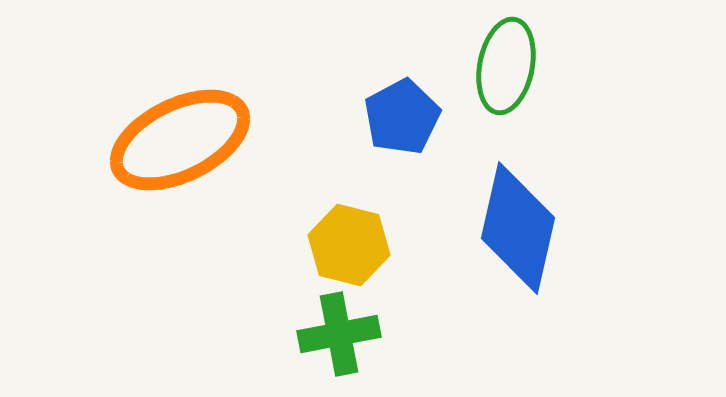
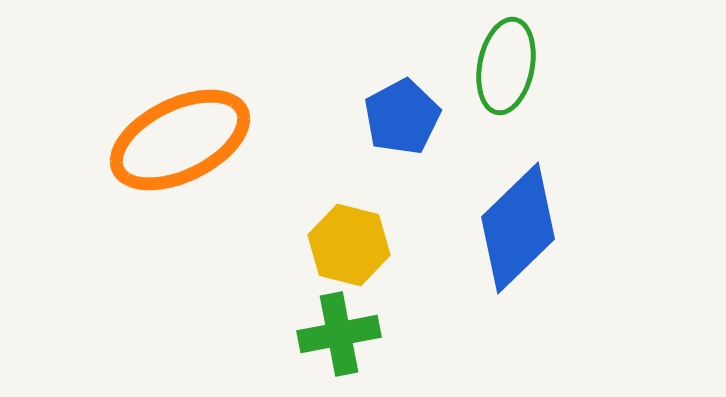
blue diamond: rotated 33 degrees clockwise
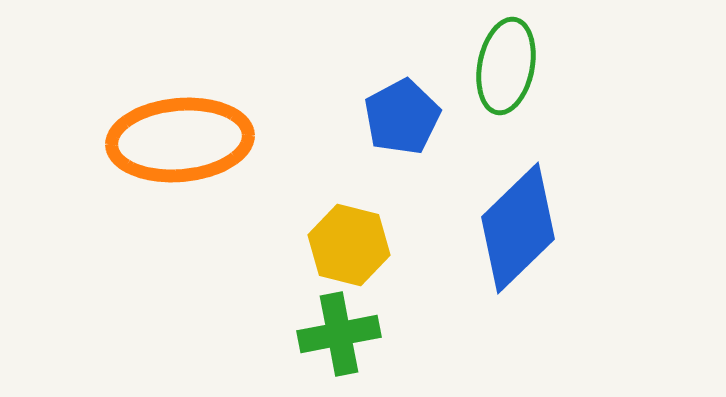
orange ellipse: rotated 21 degrees clockwise
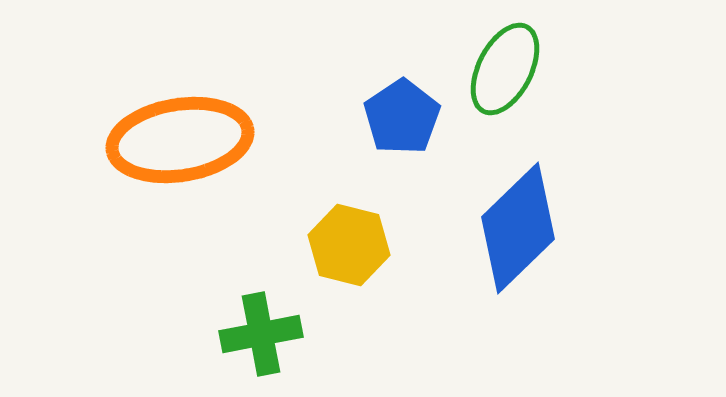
green ellipse: moved 1 px left, 3 px down; rotated 16 degrees clockwise
blue pentagon: rotated 6 degrees counterclockwise
orange ellipse: rotated 4 degrees counterclockwise
green cross: moved 78 px left
